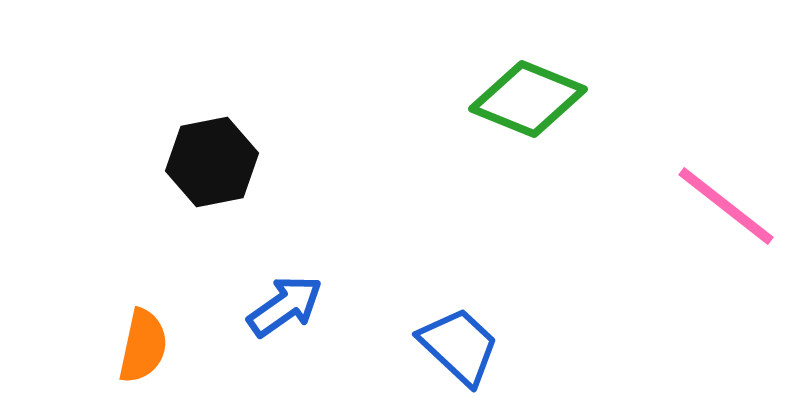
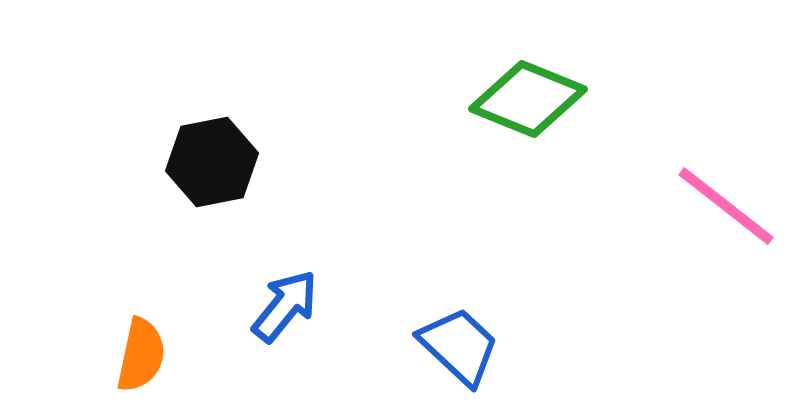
blue arrow: rotated 16 degrees counterclockwise
orange semicircle: moved 2 px left, 9 px down
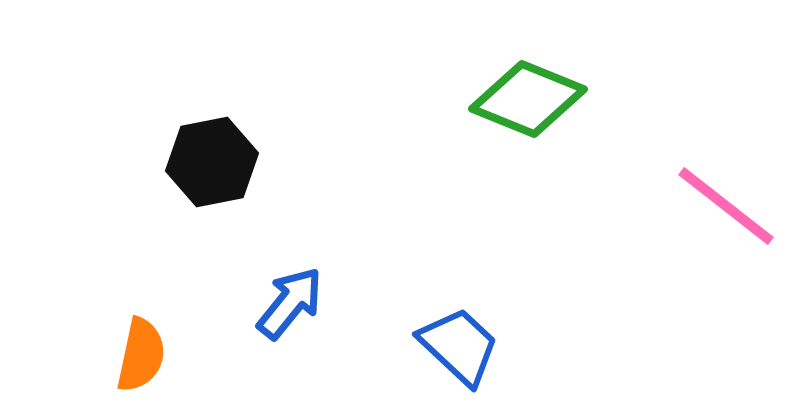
blue arrow: moved 5 px right, 3 px up
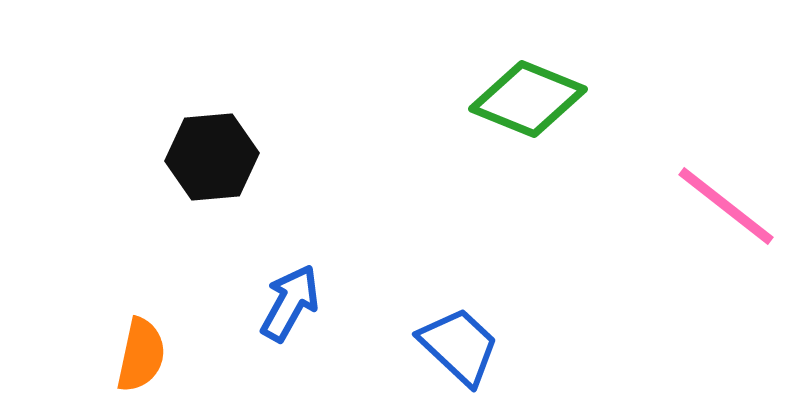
black hexagon: moved 5 px up; rotated 6 degrees clockwise
blue arrow: rotated 10 degrees counterclockwise
